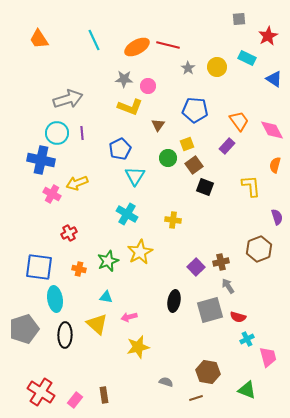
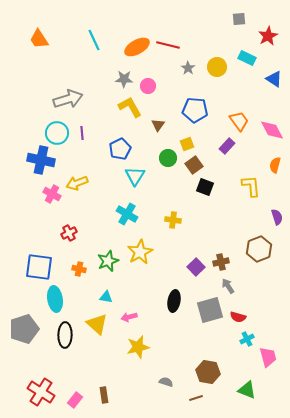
yellow L-shape at (130, 107): rotated 140 degrees counterclockwise
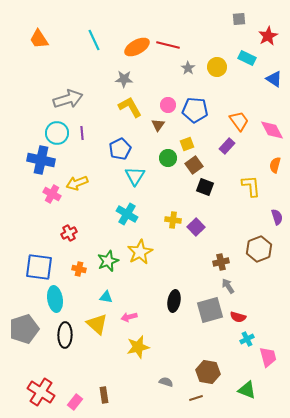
pink circle at (148, 86): moved 20 px right, 19 px down
purple square at (196, 267): moved 40 px up
pink rectangle at (75, 400): moved 2 px down
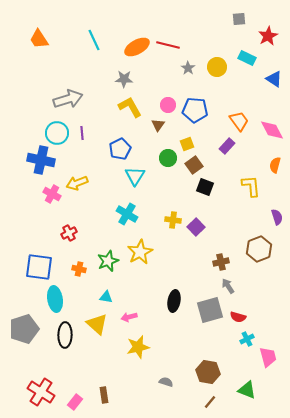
brown line at (196, 398): moved 14 px right, 4 px down; rotated 32 degrees counterclockwise
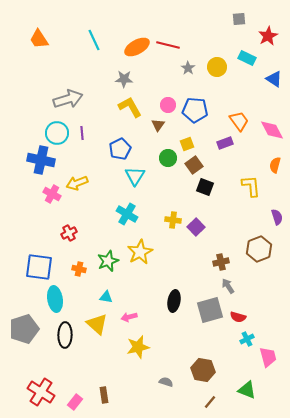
purple rectangle at (227, 146): moved 2 px left, 3 px up; rotated 28 degrees clockwise
brown hexagon at (208, 372): moved 5 px left, 2 px up
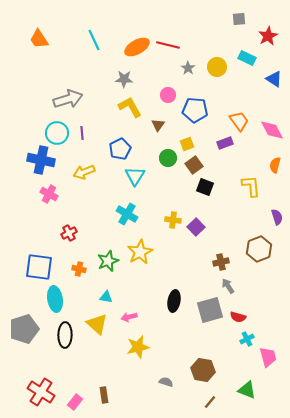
pink circle at (168, 105): moved 10 px up
yellow arrow at (77, 183): moved 7 px right, 11 px up
pink cross at (52, 194): moved 3 px left
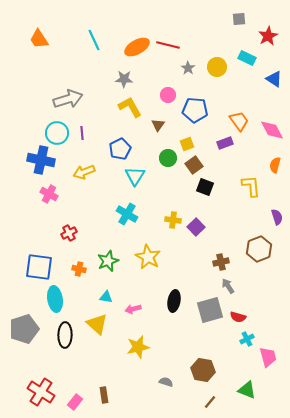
yellow star at (140, 252): moved 8 px right, 5 px down; rotated 15 degrees counterclockwise
pink arrow at (129, 317): moved 4 px right, 8 px up
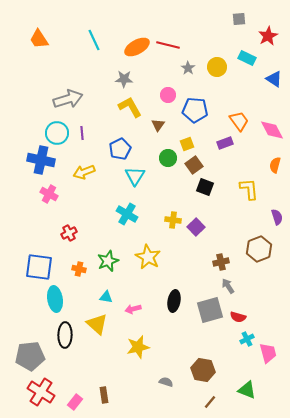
yellow L-shape at (251, 186): moved 2 px left, 3 px down
gray pentagon at (24, 329): moved 6 px right, 27 px down; rotated 12 degrees clockwise
pink trapezoid at (268, 357): moved 4 px up
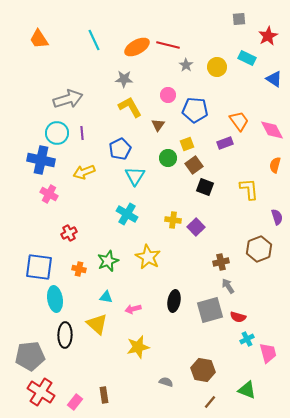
gray star at (188, 68): moved 2 px left, 3 px up
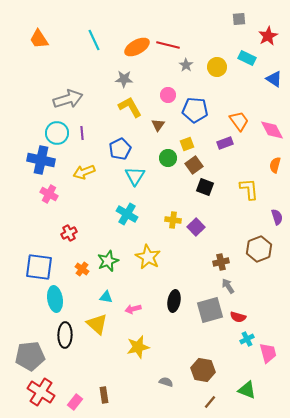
orange cross at (79, 269): moved 3 px right; rotated 24 degrees clockwise
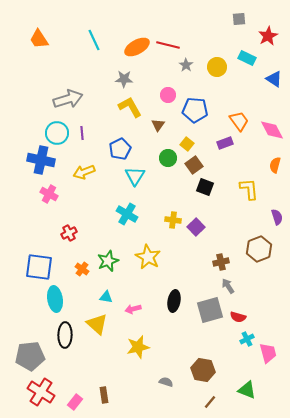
yellow square at (187, 144): rotated 32 degrees counterclockwise
